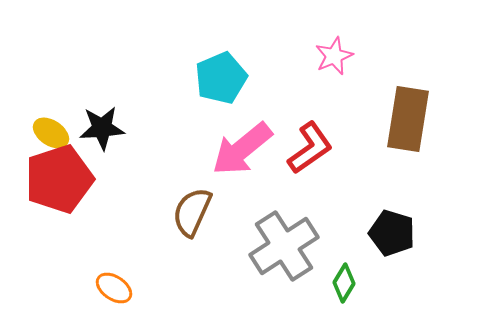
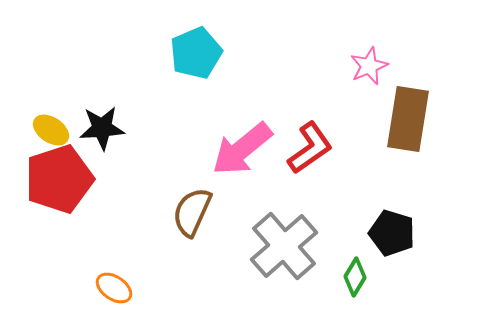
pink star: moved 35 px right, 10 px down
cyan pentagon: moved 25 px left, 25 px up
yellow ellipse: moved 3 px up
gray cross: rotated 8 degrees counterclockwise
green diamond: moved 11 px right, 6 px up
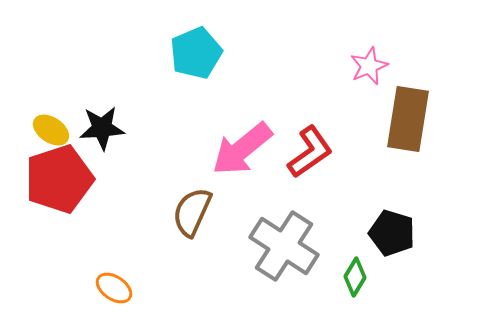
red L-shape: moved 4 px down
gray cross: rotated 16 degrees counterclockwise
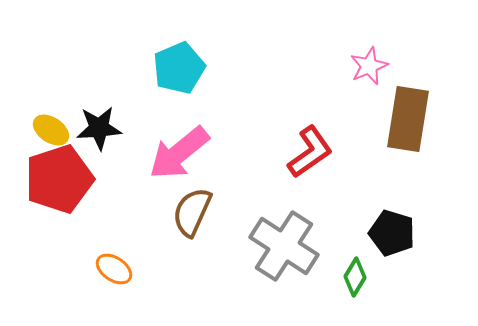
cyan pentagon: moved 17 px left, 15 px down
black star: moved 3 px left
pink arrow: moved 63 px left, 4 px down
orange ellipse: moved 19 px up
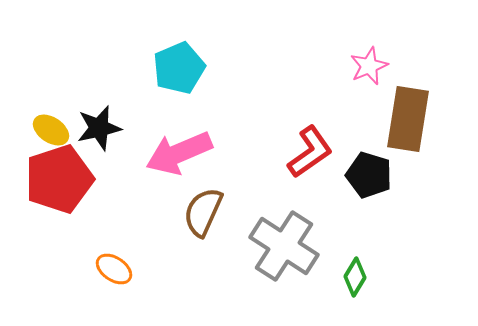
black star: rotated 9 degrees counterclockwise
pink arrow: rotated 16 degrees clockwise
brown semicircle: moved 11 px right
black pentagon: moved 23 px left, 58 px up
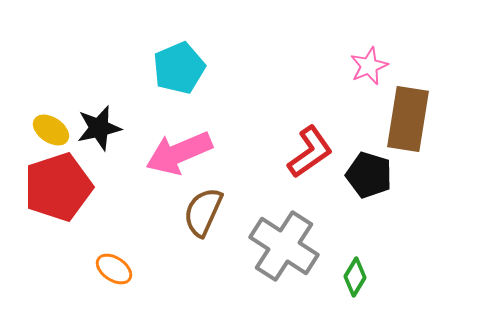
red pentagon: moved 1 px left, 8 px down
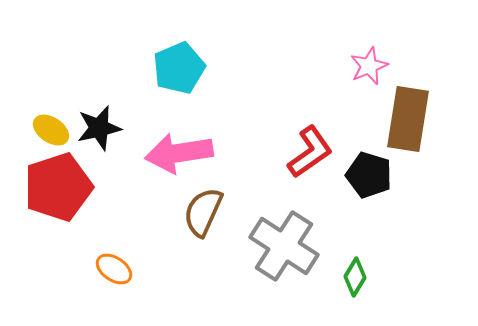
pink arrow: rotated 14 degrees clockwise
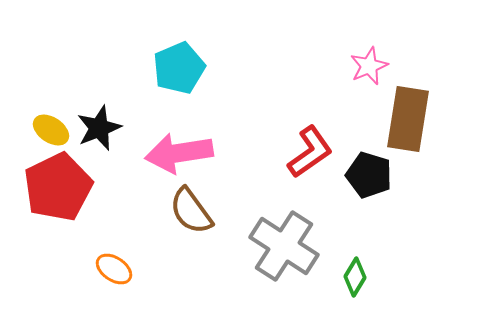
black star: rotated 9 degrees counterclockwise
red pentagon: rotated 8 degrees counterclockwise
brown semicircle: moved 12 px left, 1 px up; rotated 60 degrees counterclockwise
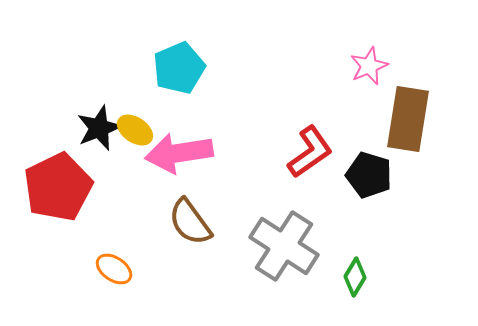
yellow ellipse: moved 84 px right
brown semicircle: moved 1 px left, 11 px down
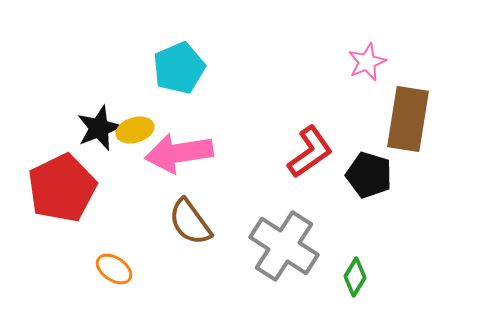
pink star: moved 2 px left, 4 px up
yellow ellipse: rotated 51 degrees counterclockwise
red pentagon: moved 4 px right, 1 px down
